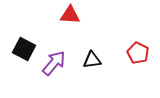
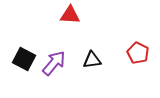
black square: moved 10 px down
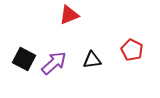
red triangle: moved 1 px left; rotated 25 degrees counterclockwise
red pentagon: moved 6 px left, 3 px up
purple arrow: rotated 8 degrees clockwise
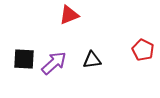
red pentagon: moved 11 px right
black square: rotated 25 degrees counterclockwise
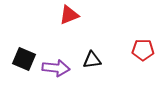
red pentagon: rotated 25 degrees counterclockwise
black square: rotated 20 degrees clockwise
purple arrow: moved 2 px right, 5 px down; rotated 48 degrees clockwise
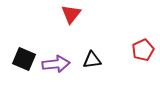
red triangle: moved 2 px right, 1 px up; rotated 30 degrees counterclockwise
red pentagon: rotated 25 degrees counterclockwise
purple arrow: moved 4 px up; rotated 12 degrees counterclockwise
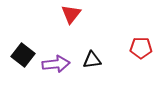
red pentagon: moved 2 px left, 2 px up; rotated 25 degrees clockwise
black square: moved 1 px left, 4 px up; rotated 15 degrees clockwise
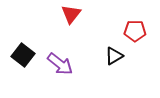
red pentagon: moved 6 px left, 17 px up
black triangle: moved 22 px right, 4 px up; rotated 24 degrees counterclockwise
purple arrow: moved 4 px right; rotated 44 degrees clockwise
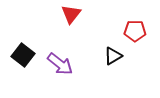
black triangle: moved 1 px left
